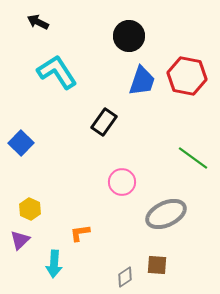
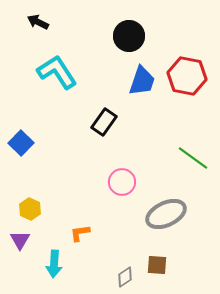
purple triangle: rotated 15 degrees counterclockwise
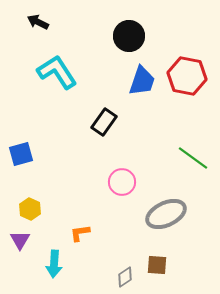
blue square: moved 11 px down; rotated 30 degrees clockwise
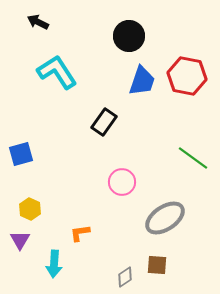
gray ellipse: moved 1 px left, 4 px down; rotated 9 degrees counterclockwise
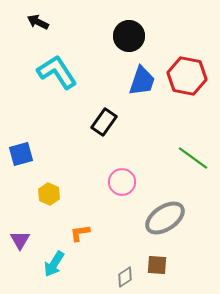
yellow hexagon: moved 19 px right, 15 px up
cyan arrow: rotated 28 degrees clockwise
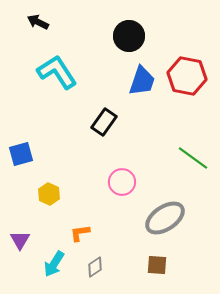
gray diamond: moved 30 px left, 10 px up
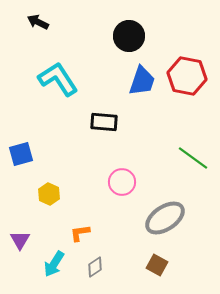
cyan L-shape: moved 1 px right, 7 px down
black rectangle: rotated 60 degrees clockwise
brown square: rotated 25 degrees clockwise
